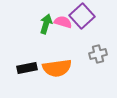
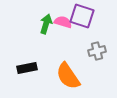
purple square: rotated 30 degrees counterclockwise
gray cross: moved 1 px left, 3 px up
orange semicircle: moved 11 px right, 8 px down; rotated 64 degrees clockwise
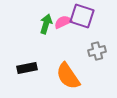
pink semicircle: rotated 42 degrees counterclockwise
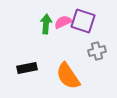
purple square: moved 1 px right, 5 px down
green arrow: rotated 12 degrees counterclockwise
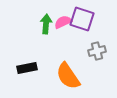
purple square: moved 1 px left, 2 px up
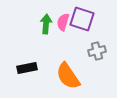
pink semicircle: rotated 48 degrees counterclockwise
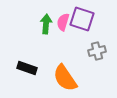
black rectangle: rotated 30 degrees clockwise
orange semicircle: moved 3 px left, 2 px down
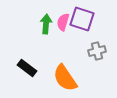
black rectangle: rotated 18 degrees clockwise
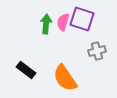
black rectangle: moved 1 px left, 2 px down
